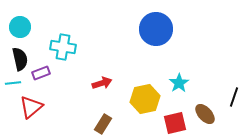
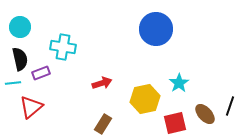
black line: moved 4 px left, 9 px down
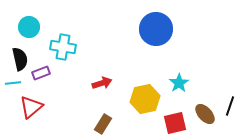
cyan circle: moved 9 px right
